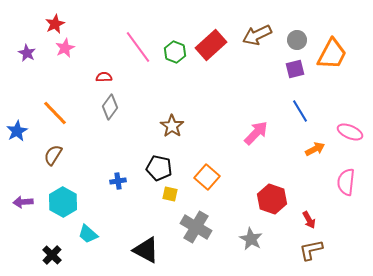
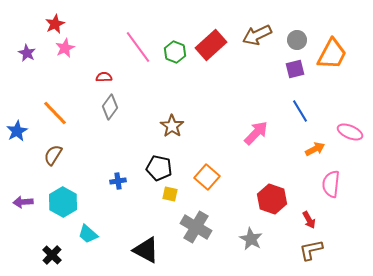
pink semicircle: moved 15 px left, 2 px down
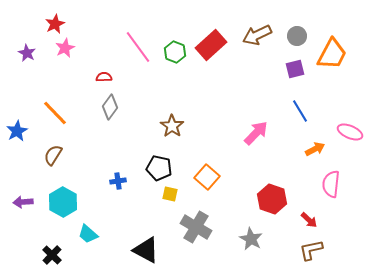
gray circle: moved 4 px up
red arrow: rotated 18 degrees counterclockwise
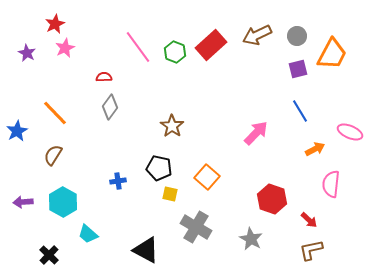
purple square: moved 3 px right
black cross: moved 3 px left
